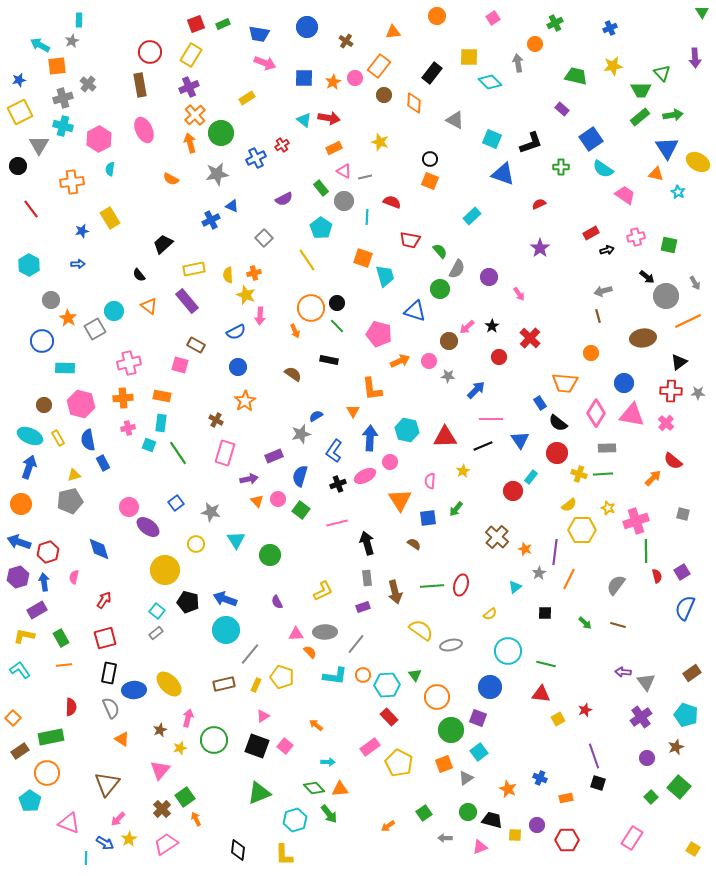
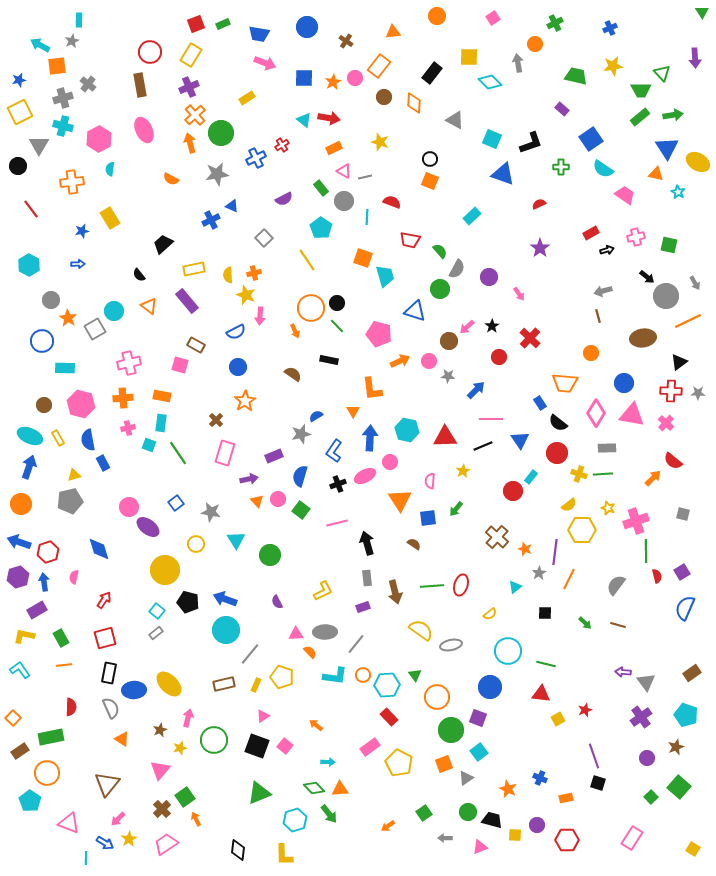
brown circle at (384, 95): moved 2 px down
brown cross at (216, 420): rotated 16 degrees clockwise
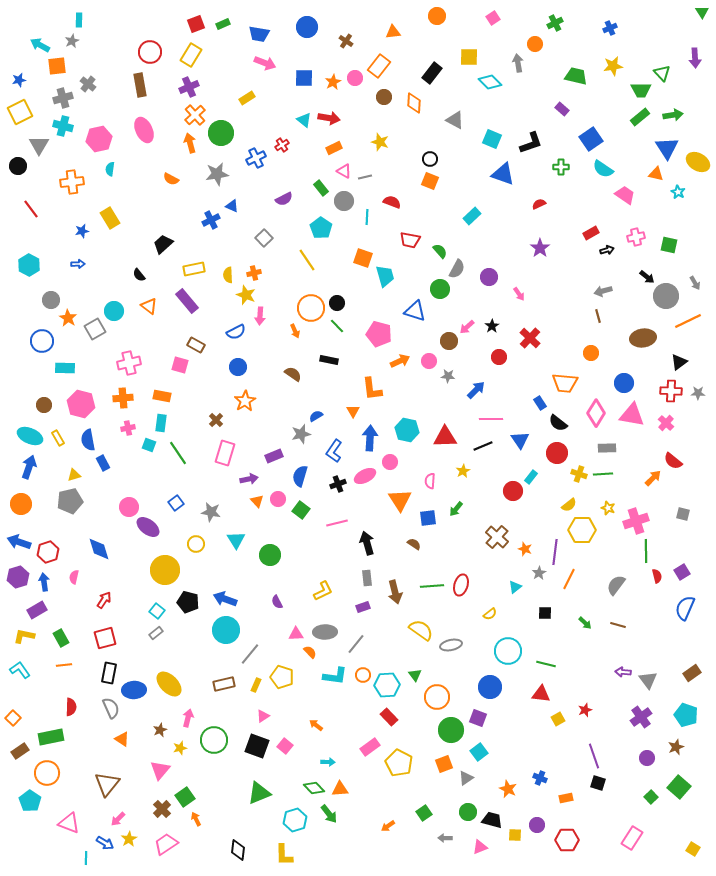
pink hexagon at (99, 139): rotated 15 degrees clockwise
gray triangle at (646, 682): moved 2 px right, 2 px up
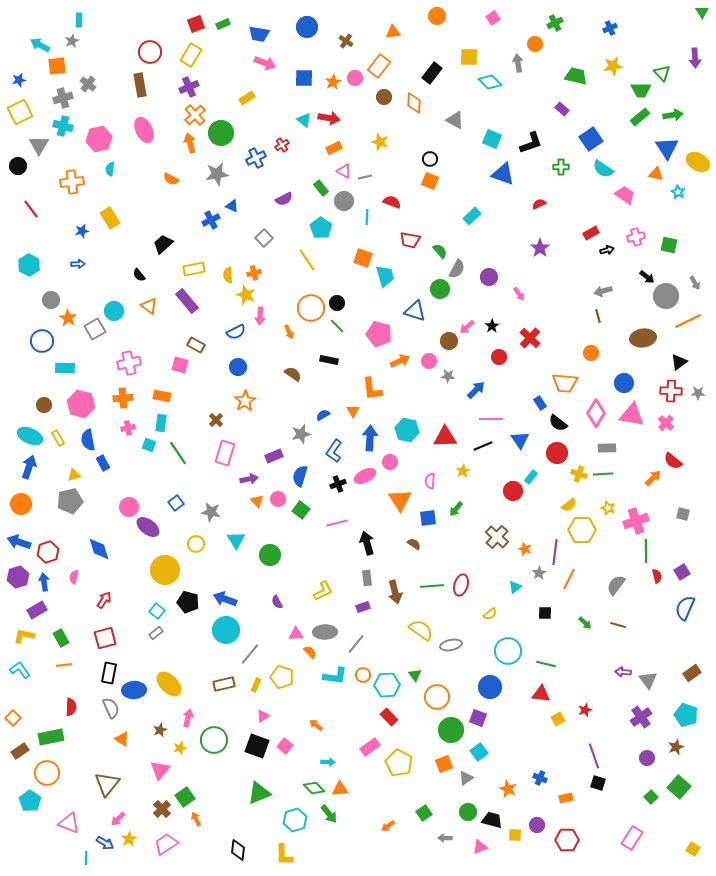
orange arrow at (295, 331): moved 6 px left, 1 px down
blue semicircle at (316, 416): moved 7 px right, 1 px up
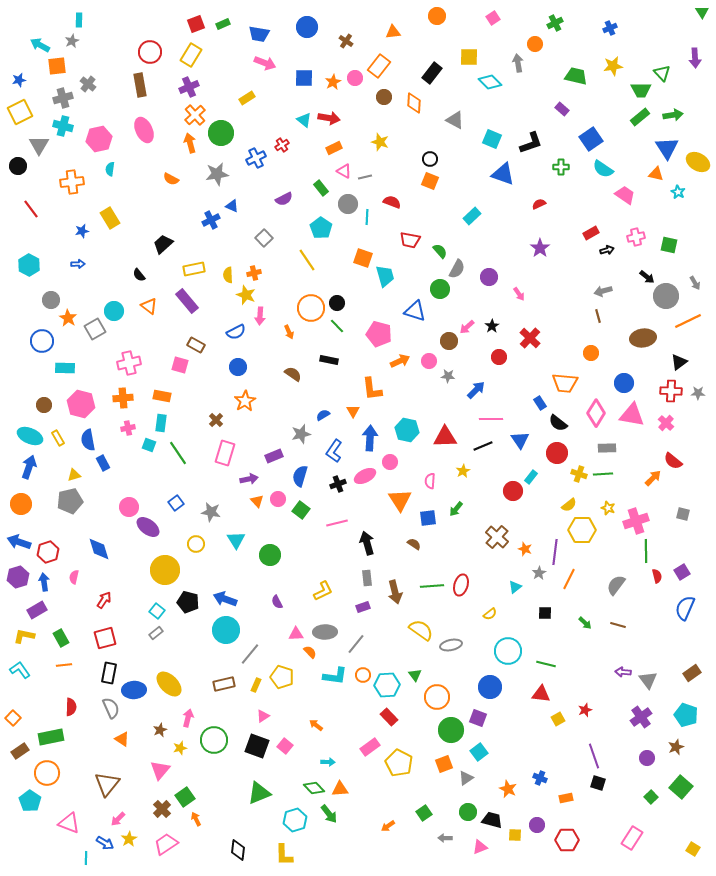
gray circle at (344, 201): moved 4 px right, 3 px down
green square at (679, 787): moved 2 px right
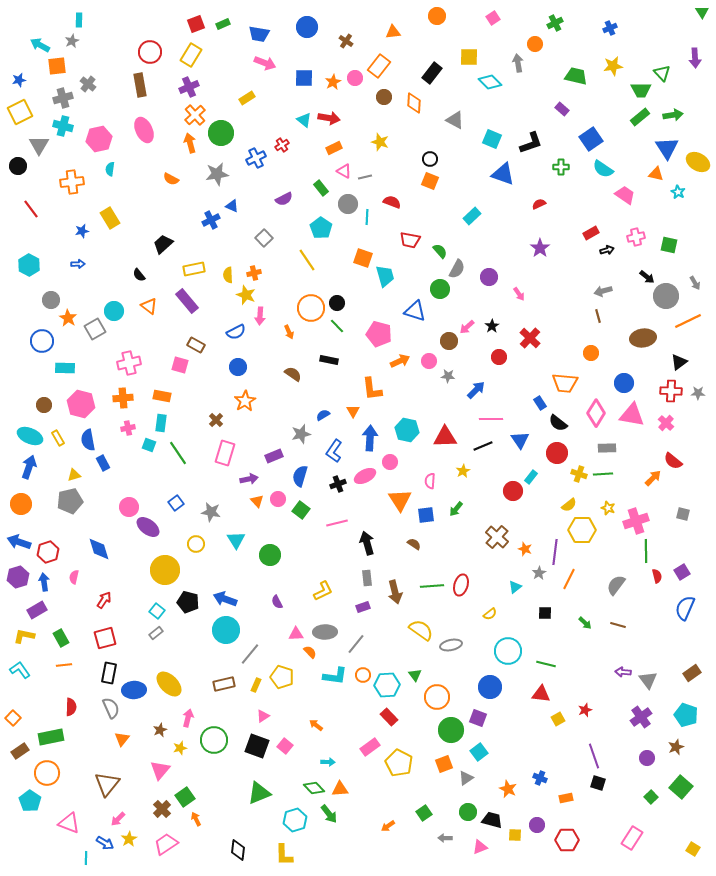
blue square at (428, 518): moved 2 px left, 3 px up
orange triangle at (122, 739): rotated 35 degrees clockwise
